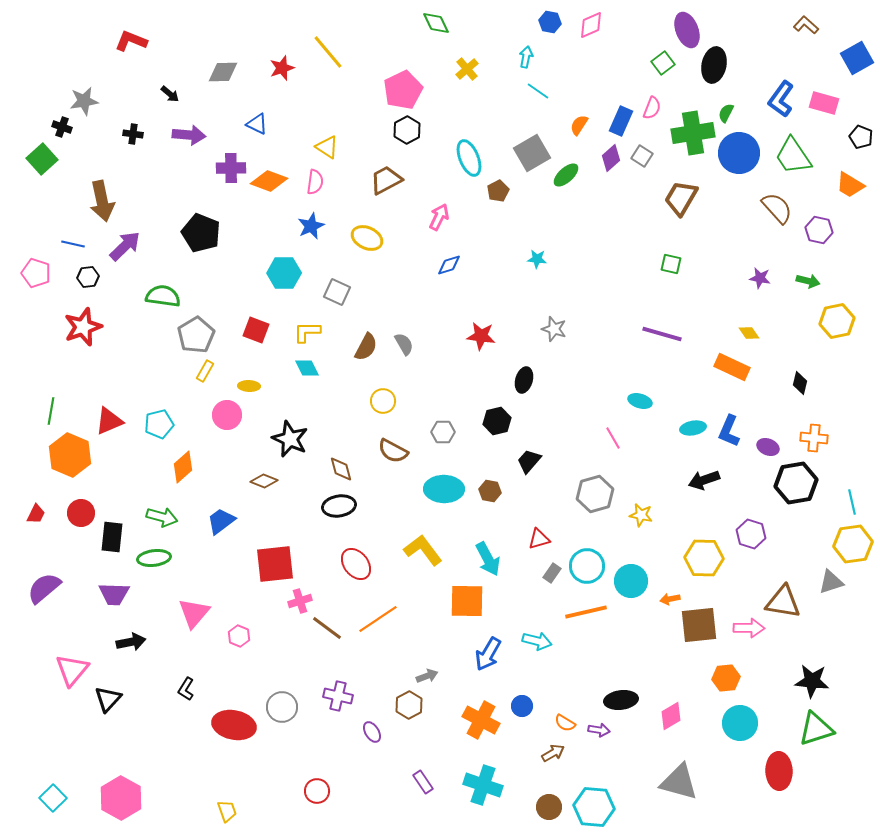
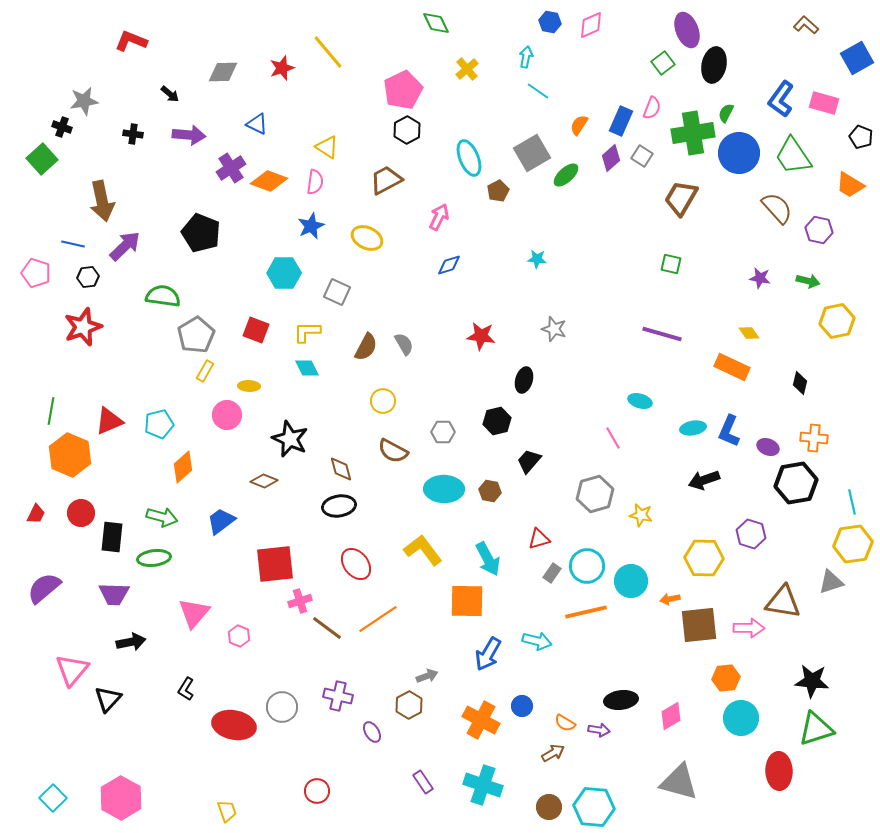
purple cross at (231, 168): rotated 32 degrees counterclockwise
cyan circle at (740, 723): moved 1 px right, 5 px up
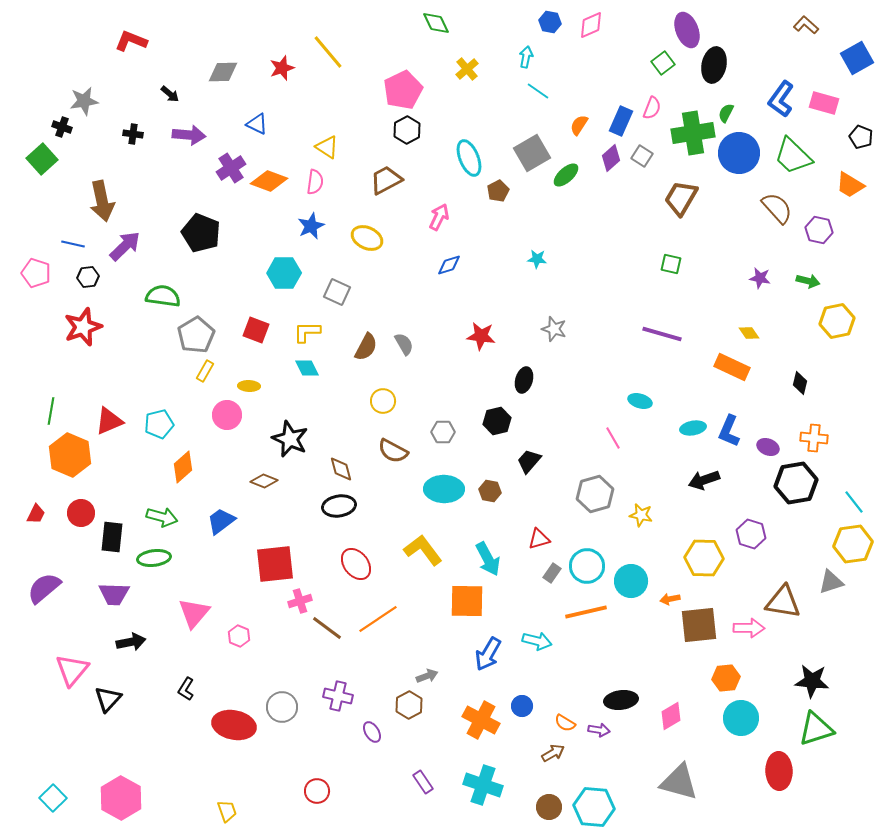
green trapezoid at (793, 156): rotated 12 degrees counterclockwise
cyan line at (852, 502): moved 2 px right; rotated 25 degrees counterclockwise
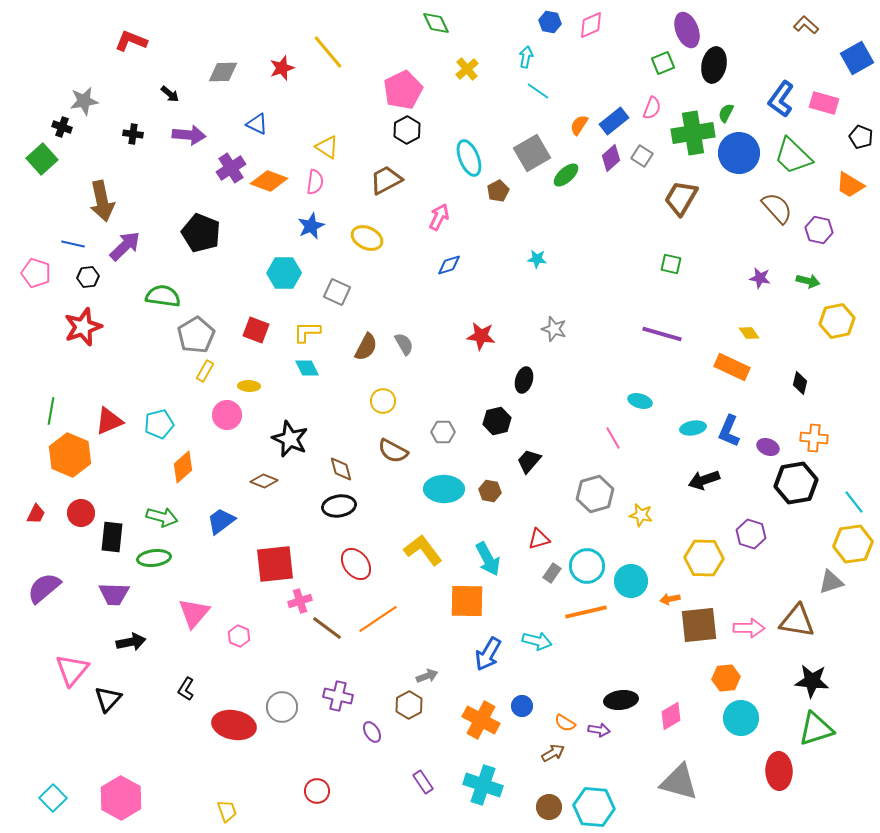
green square at (663, 63): rotated 15 degrees clockwise
blue rectangle at (621, 121): moved 7 px left; rotated 28 degrees clockwise
brown triangle at (783, 602): moved 14 px right, 19 px down
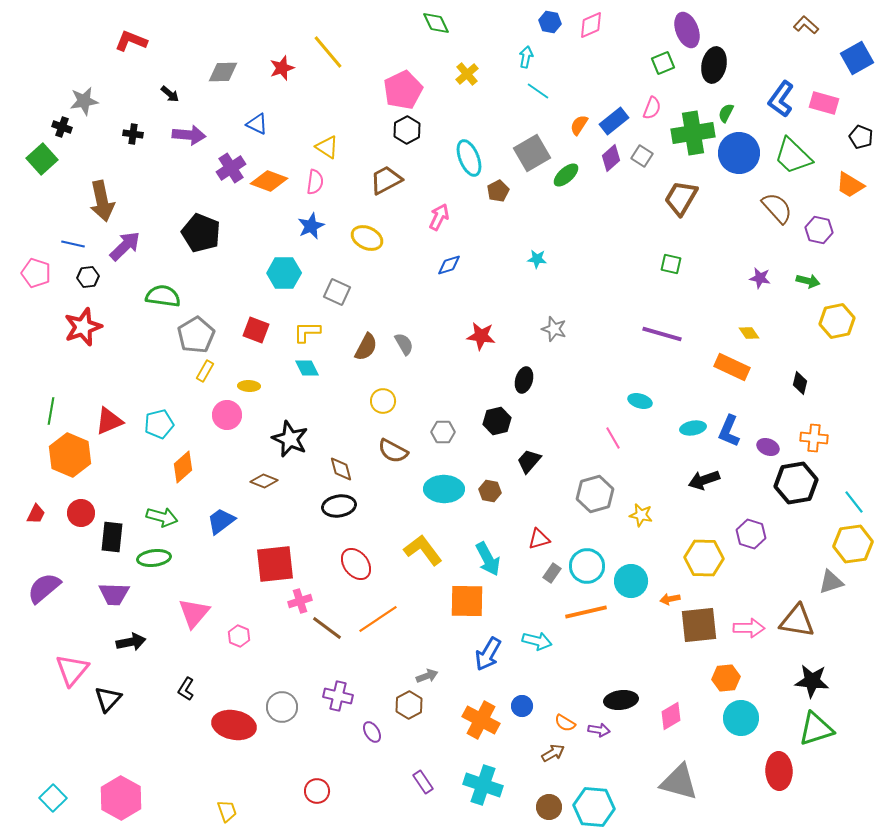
yellow cross at (467, 69): moved 5 px down
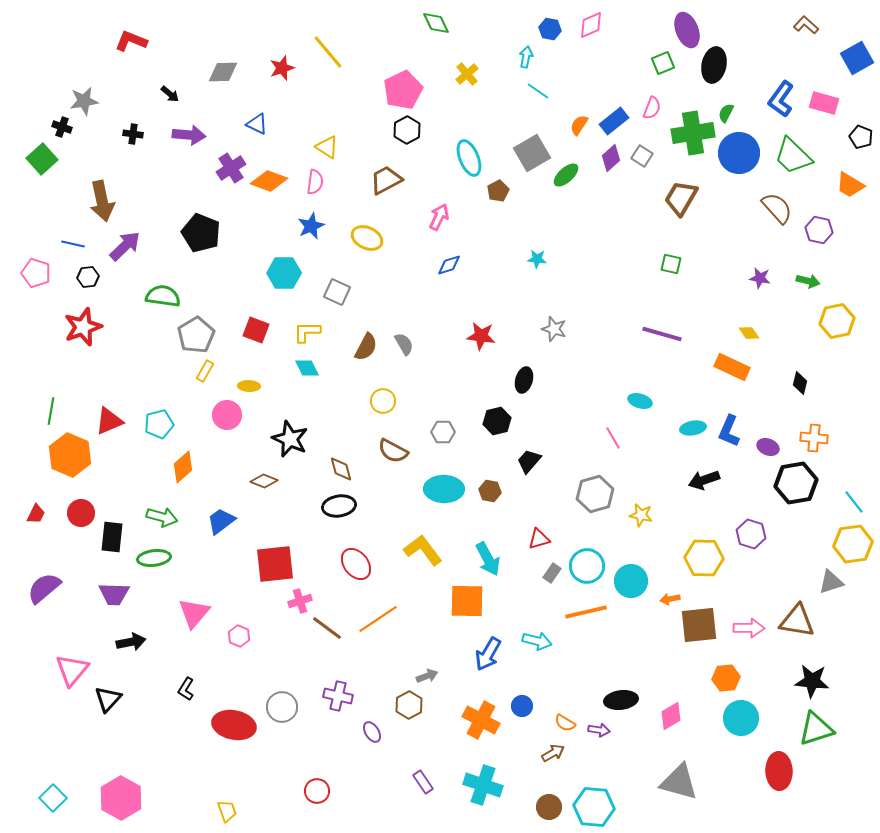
blue hexagon at (550, 22): moved 7 px down
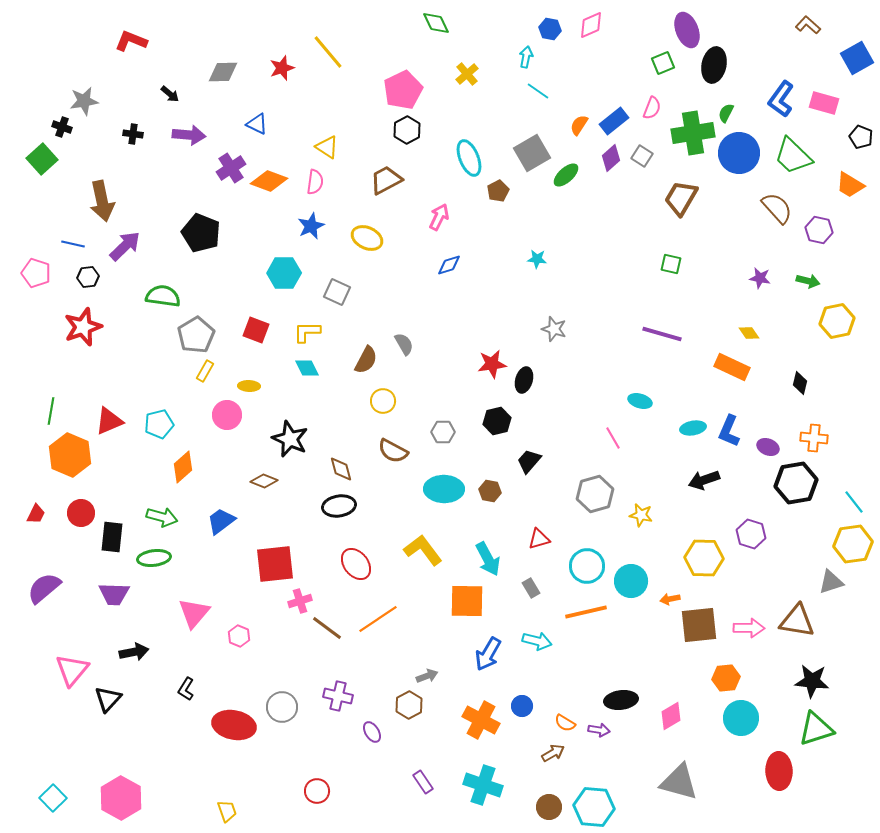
brown L-shape at (806, 25): moved 2 px right
red star at (481, 336): moved 11 px right, 28 px down; rotated 16 degrees counterclockwise
brown semicircle at (366, 347): moved 13 px down
gray rectangle at (552, 573): moved 21 px left, 15 px down; rotated 66 degrees counterclockwise
black arrow at (131, 642): moved 3 px right, 10 px down
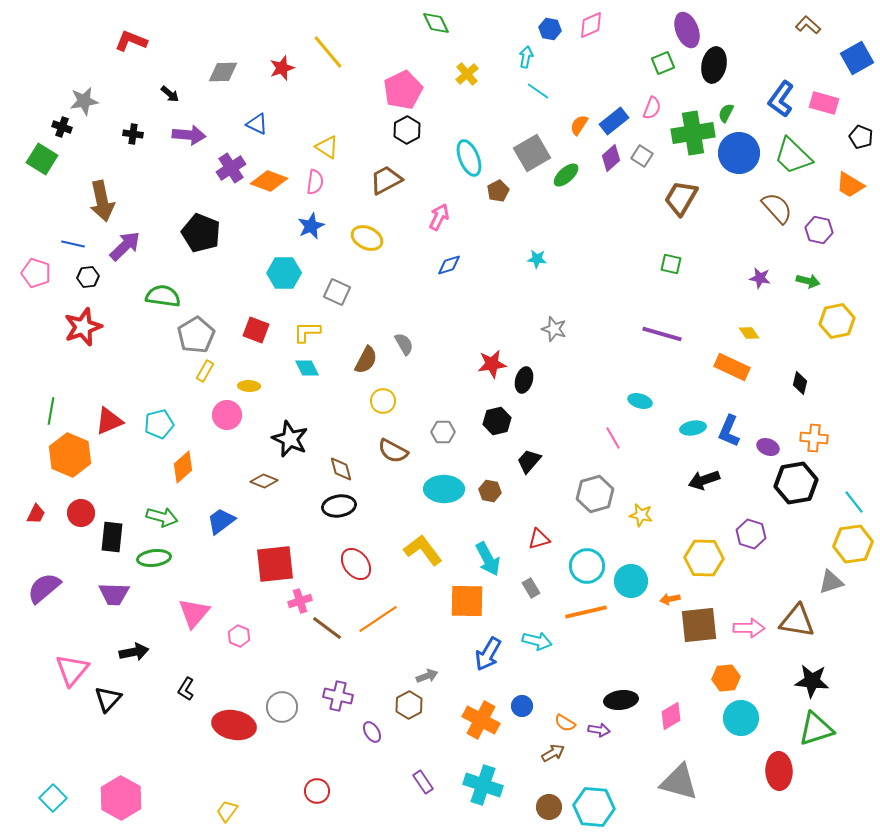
green square at (42, 159): rotated 16 degrees counterclockwise
yellow trapezoid at (227, 811): rotated 125 degrees counterclockwise
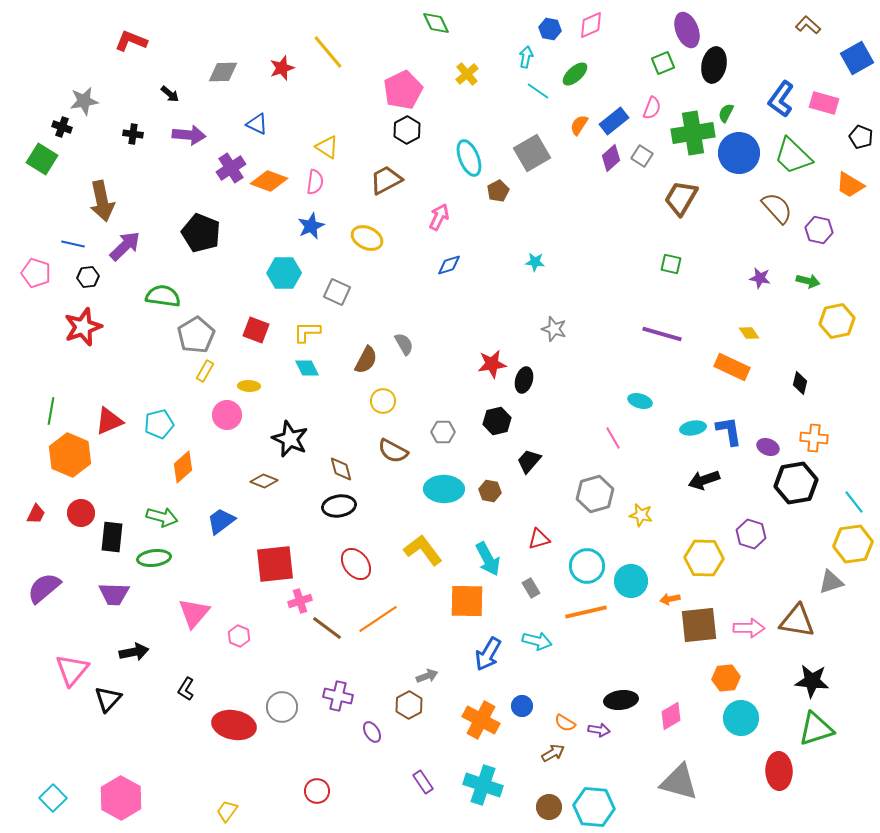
green ellipse at (566, 175): moved 9 px right, 101 px up
cyan star at (537, 259): moved 2 px left, 3 px down
blue L-shape at (729, 431): rotated 148 degrees clockwise
